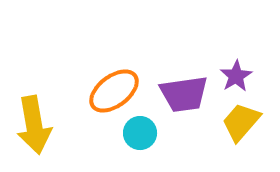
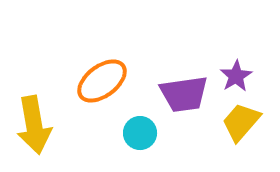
orange ellipse: moved 12 px left, 10 px up
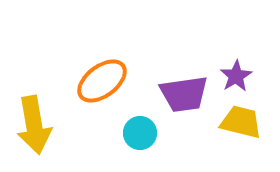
yellow trapezoid: rotated 63 degrees clockwise
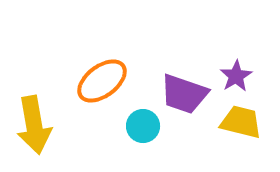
purple trapezoid: rotated 27 degrees clockwise
cyan circle: moved 3 px right, 7 px up
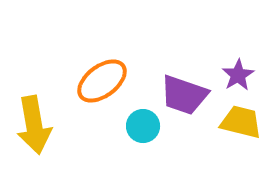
purple star: moved 2 px right, 1 px up
purple trapezoid: moved 1 px down
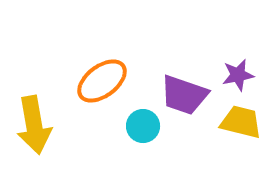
purple star: rotated 20 degrees clockwise
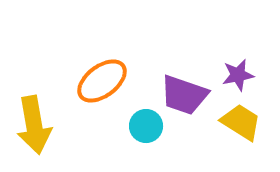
yellow trapezoid: rotated 18 degrees clockwise
cyan circle: moved 3 px right
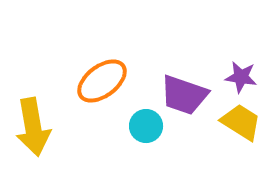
purple star: moved 3 px right, 2 px down; rotated 20 degrees clockwise
yellow arrow: moved 1 px left, 2 px down
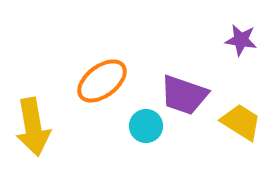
purple star: moved 37 px up
